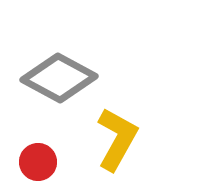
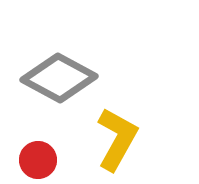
red circle: moved 2 px up
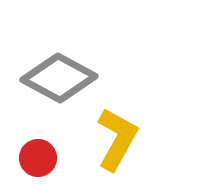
red circle: moved 2 px up
